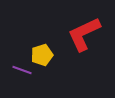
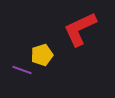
red L-shape: moved 4 px left, 5 px up
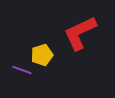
red L-shape: moved 4 px down
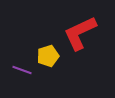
yellow pentagon: moved 6 px right, 1 px down
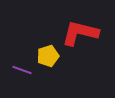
red L-shape: rotated 39 degrees clockwise
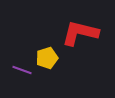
yellow pentagon: moved 1 px left, 2 px down
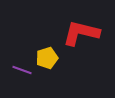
red L-shape: moved 1 px right
